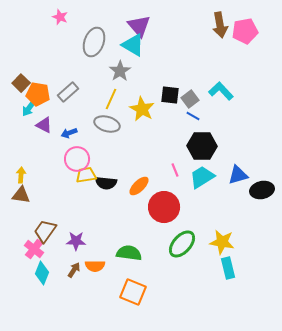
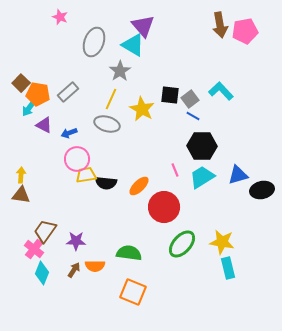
purple triangle at (139, 26): moved 4 px right
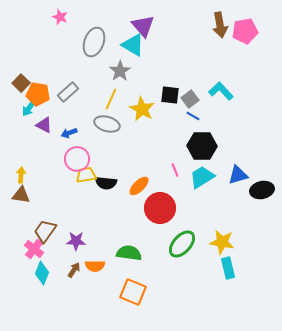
red circle at (164, 207): moved 4 px left, 1 px down
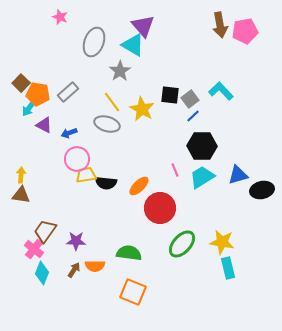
yellow line at (111, 99): moved 1 px right, 3 px down; rotated 60 degrees counterclockwise
blue line at (193, 116): rotated 72 degrees counterclockwise
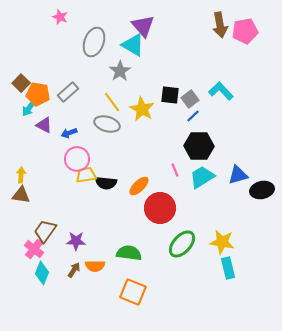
black hexagon at (202, 146): moved 3 px left
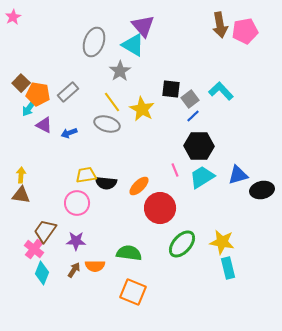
pink star at (60, 17): moved 47 px left; rotated 21 degrees clockwise
black square at (170, 95): moved 1 px right, 6 px up
pink circle at (77, 159): moved 44 px down
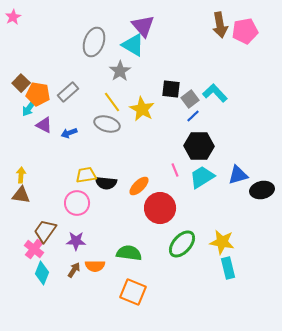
cyan L-shape at (221, 91): moved 6 px left, 2 px down
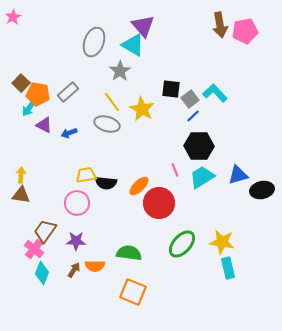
red circle at (160, 208): moved 1 px left, 5 px up
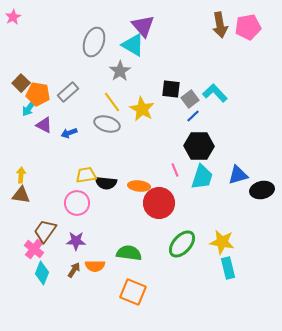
pink pentagon at (245, 31): moved 3 px right, 4 px up
cyan trapezoid at (202, 177): rotated 140 degrees clockwise
orange ellipse at (139, 186): rotated 50 degrees clockwise
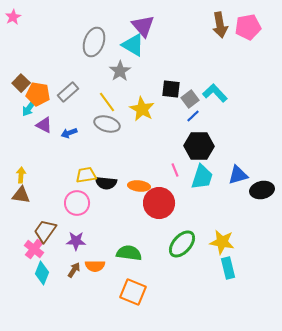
yellow line at (112, 102): moved 5 px left
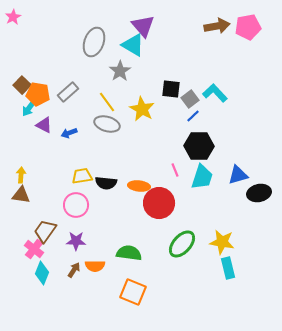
brown arrow at (220, 25): moved 3 px left, 1 px down; rotated 90 degrees counterclockwise
brown square at (21, 83): moved 1 px right, 2 px down
yellow trapezoid at (86, 175): moved 4 px left, 1 px down
black ellipse at (262, 190): moved 3 px left, 3 px down
pink circle at (77, 203): moved 1 px left, 2 px down
